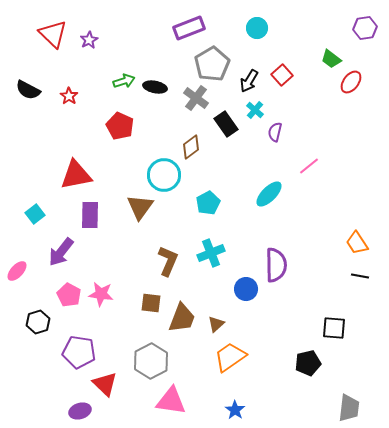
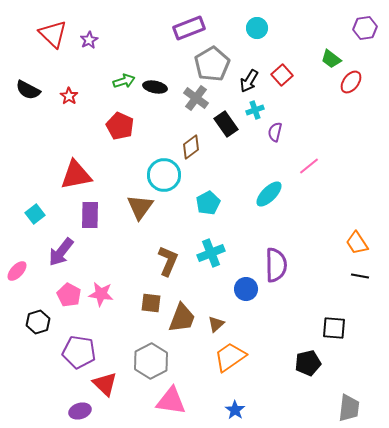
cyan cross at (255, 110): rotated 30 degrees clockwise
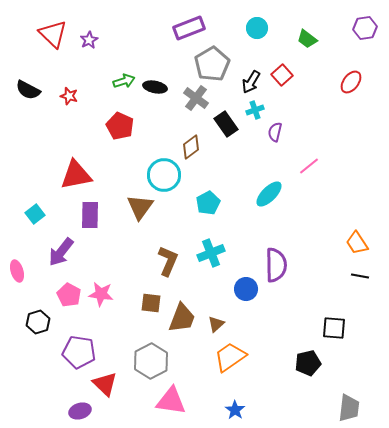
green trapezoid at (331, 59): moved 24 px left, 20 px up
black arrow at (249, 81): moved 2 px right, 1 px down
red star at (69, 96): rotated 18 degrees counterclockwise
pink ellipse at (17, 271): rotated 60 degrees counterclockwise
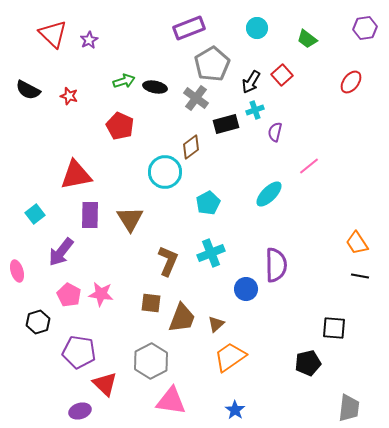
black rectangle at (226, 124): rotated 70 degrees counterclockwise
cyan circle at (164, 175): moved 1 px right, 3 px up
brown triangle at (140, 207): moved 10 px left, 12 px down; rotated 8 degrees counterclockwise
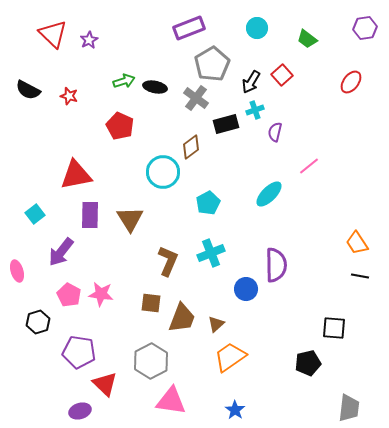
cyan circle at (165, 172): moved 2 px left
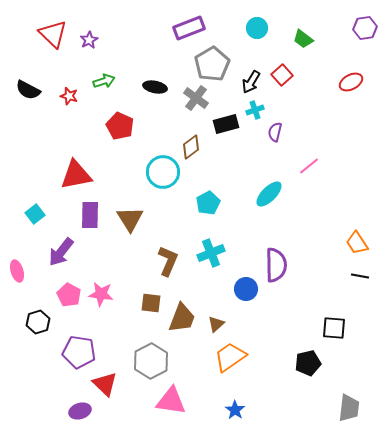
green trapezoid at (307, 39): moved 4 px left
green arrow at (124, 81): moved 20 px left
red ellipse at (351, 82): rotated 25 degrees clockwise
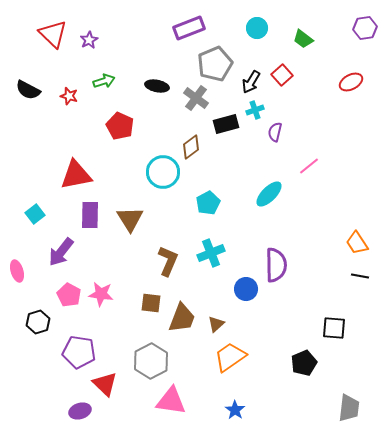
gray pentagon at (212, 64): moved 3 px right; rotated 8 degrees clockwise
black ellipse at (155, 87): moved 2 px right, 1 px up
black pentagon at (308, 363): moved 4 px left; rotated 10 degrees counterclockwise
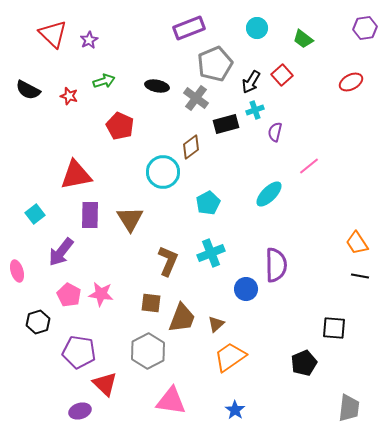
gray hexagon at (151, 361): moved 3 px left, 10 px up
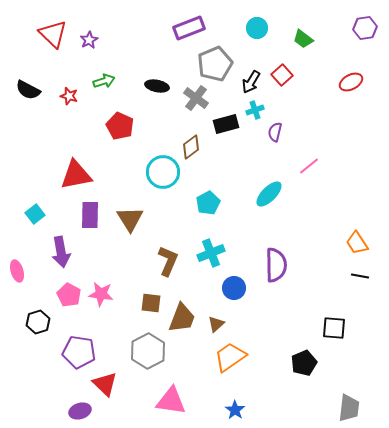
purple arrow at (61, 252): rotated 48 degrees counterclockwise
blue circle at (246, 289): moved 12 px left, 1 px up
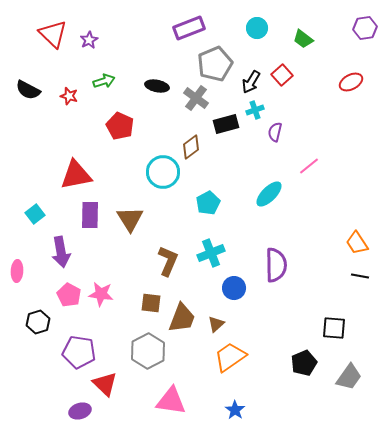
pink ellipse at (17, 271): rotated 20 degrees clockwise
gray trapezoid at (349, 408): moved 31 px up; rotated 28 degrees clockwise
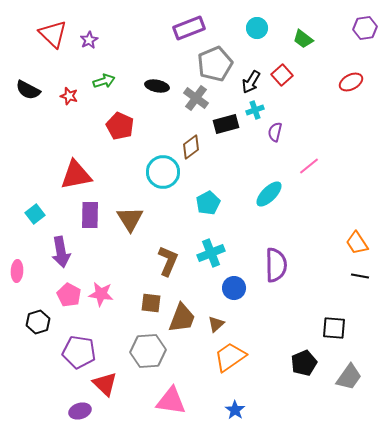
gray hexagon at (148, 351): rotated 24 degrees clockwise
